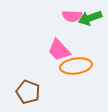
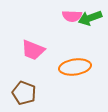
pink trapezoid: moved 26 px left; rotated 25 degrees counterclockwise
orange ellipse: moved 1 px left, 1 px down
brown pentagon: moved 4 px left, 1 px down
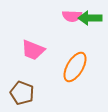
green arrow: rotated 20 degrees clockwise
orange ellipse: rotated 52 degrees counterclockwise
brown pentagon: moved 2 px left
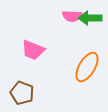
orange ellipse: moved 12 px right
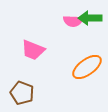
pink semicircle: moved 1 px right, 5 px down
orange ellipse: rotated 24 degrees clockwise
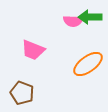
green arrow: moved 1 px up
orange ellipse: moved 1 px right, 3 px up
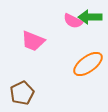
pink semicircle: rotated 24 degrees clockwise
pink trapezoid: moved 9 px up
brown pentagon: rotated 25 degrees clockwise
